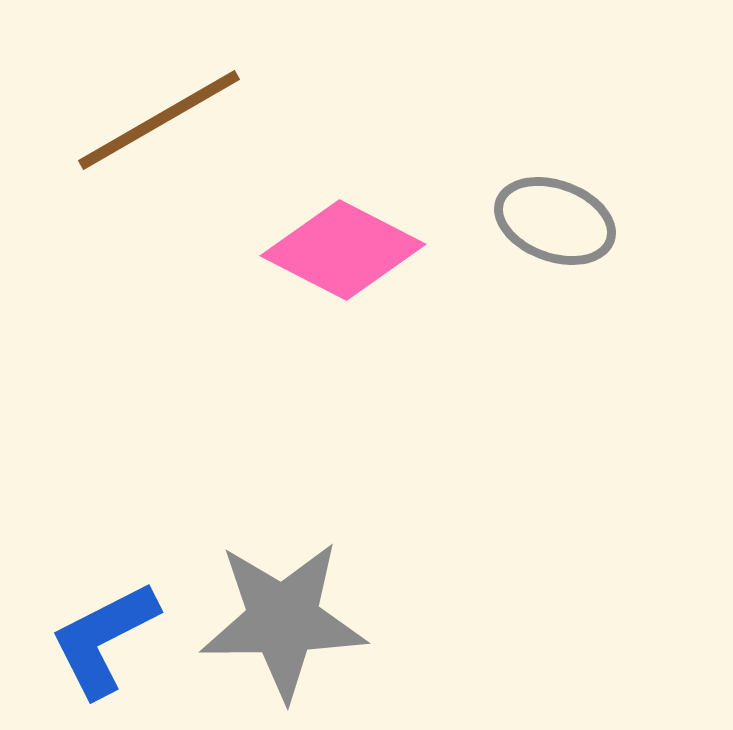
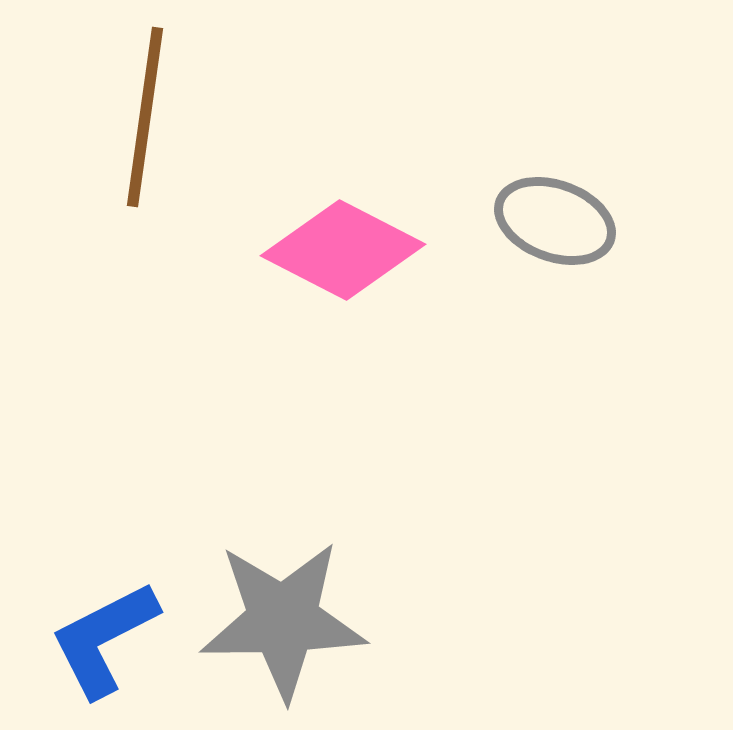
brown line: moved 14 px left, 3 px up; rotated 52 degrees counterclockwise
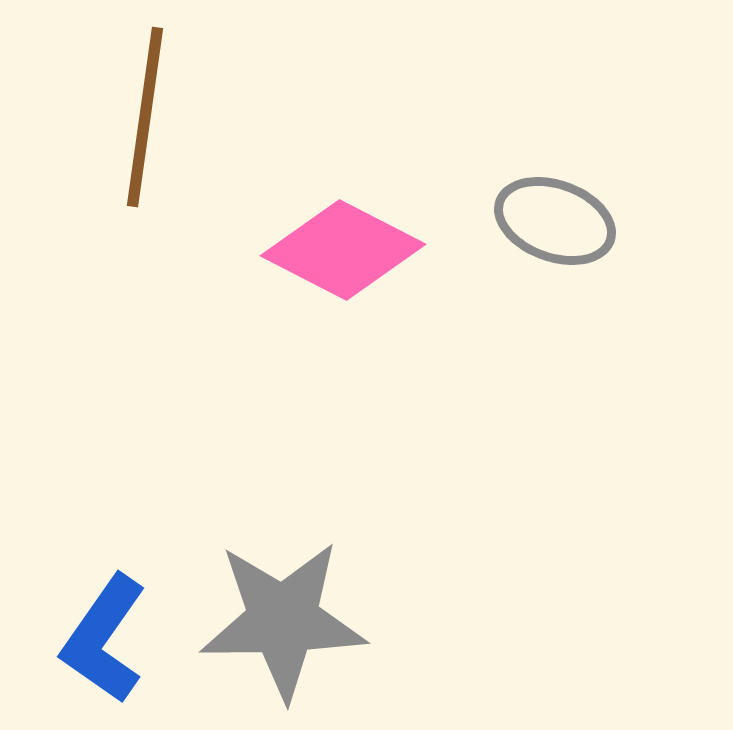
blue L-shape: rotated 28 degrees counterclockwise
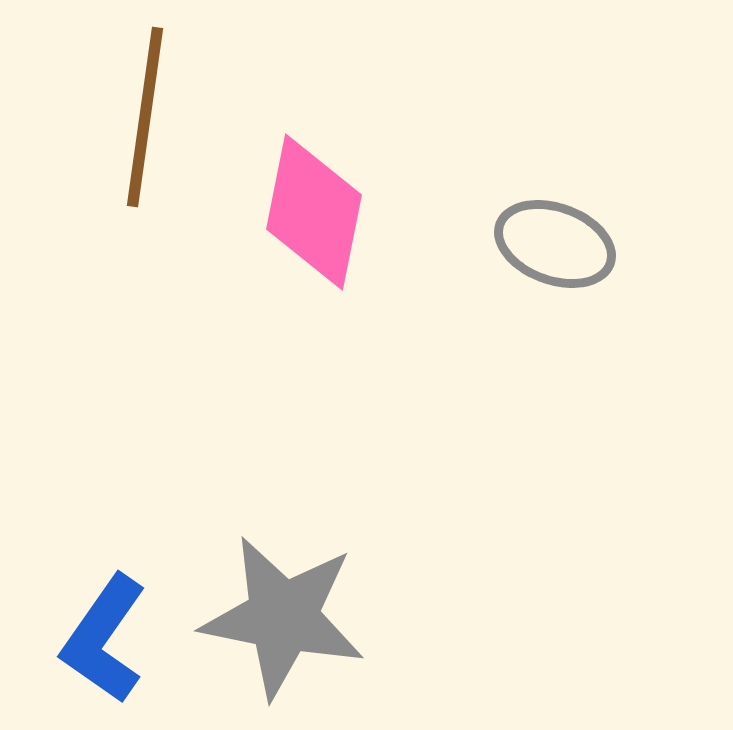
gray ellipse: moved 23 px down
pink diamond: moved 29 px left, 38 px up; rotated 74 degrees clockwise
gray star: moved 3 px up; rotated 12 degrees clockwise
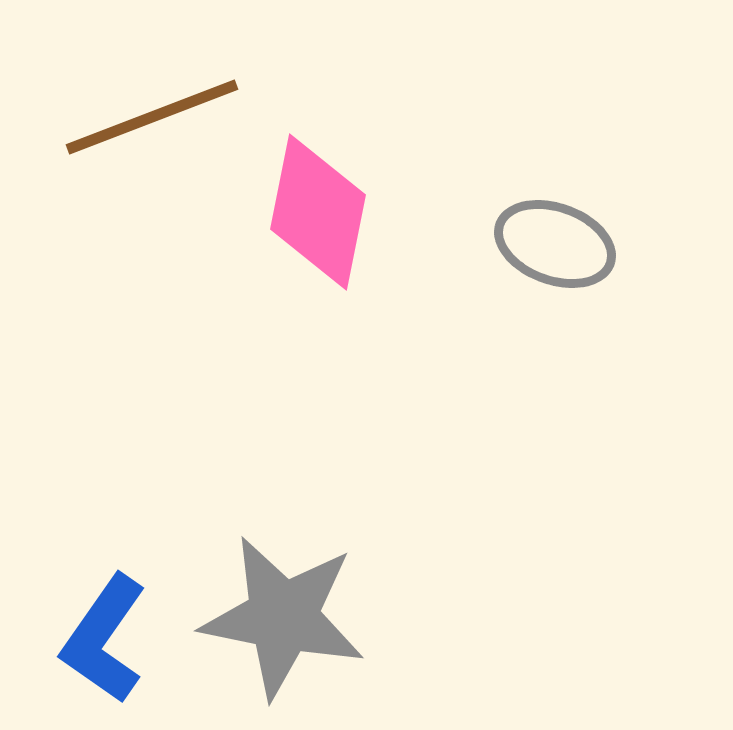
brown line: moved 7 px right; rotated 61 degrees clockwise
pink diamond: moved 4 px right
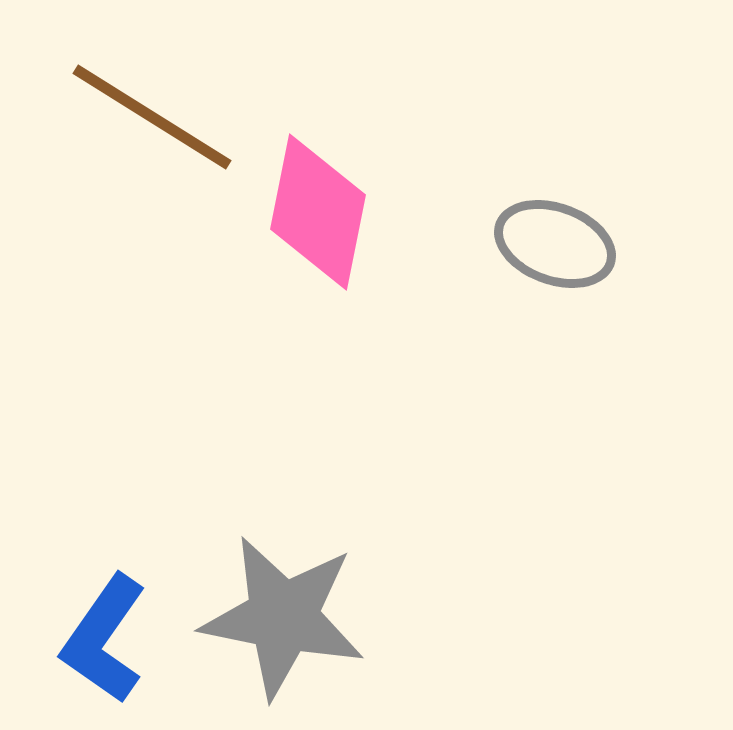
brown line: rotated 53 degrees clockwise
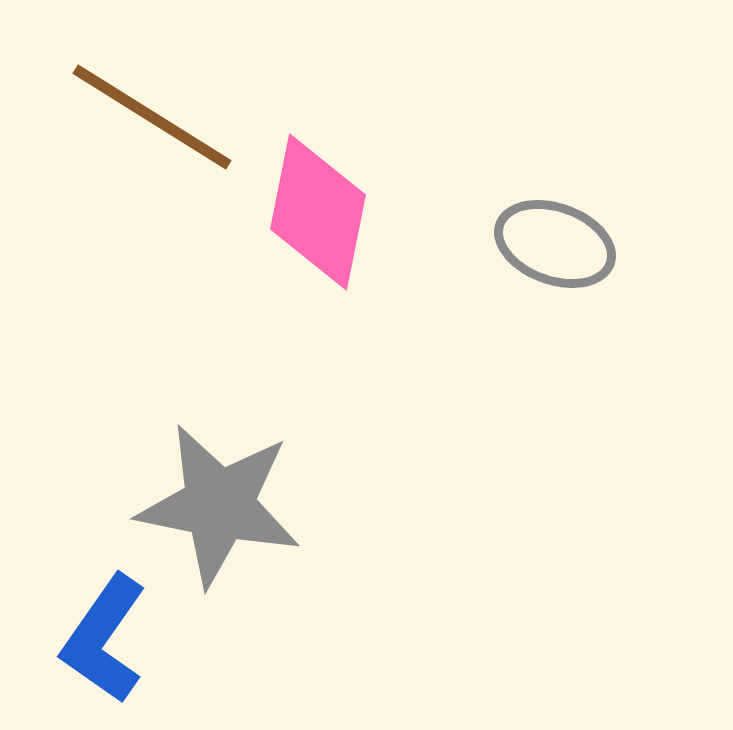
gray star: moved 64 px left, 112 px up
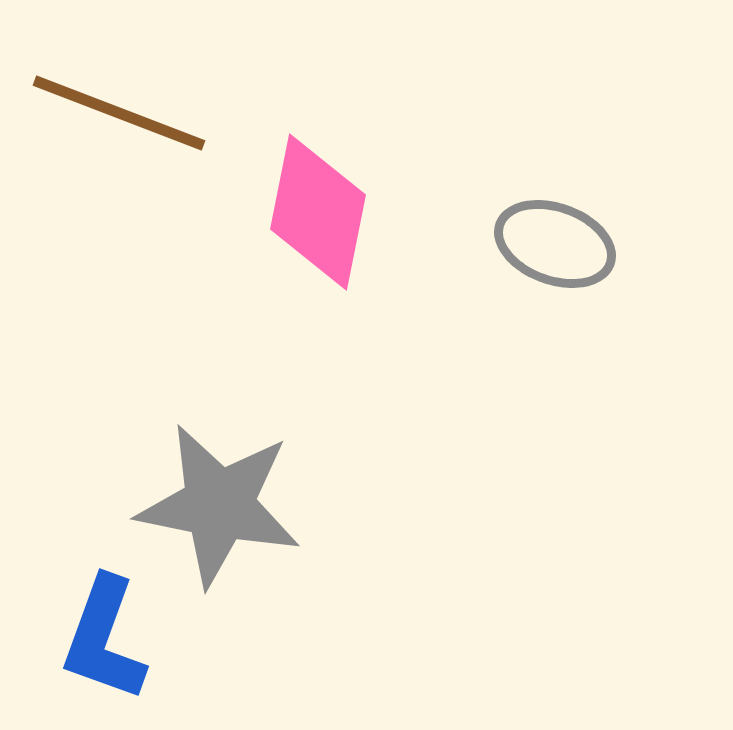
brown line: moved 33 px left, 4 px up; rotated 11 degrees counterclockwise
blue L-shape: rotated 15 degrees counterclockwise
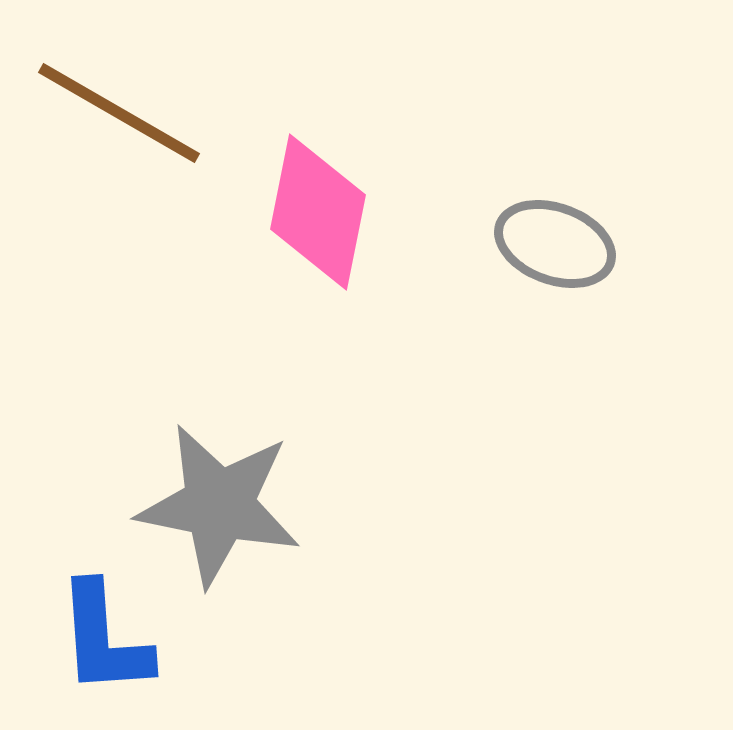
brown line: rotated 9 degrees clockwise
blue L-shape: rotated 24 degrees counterclockwise
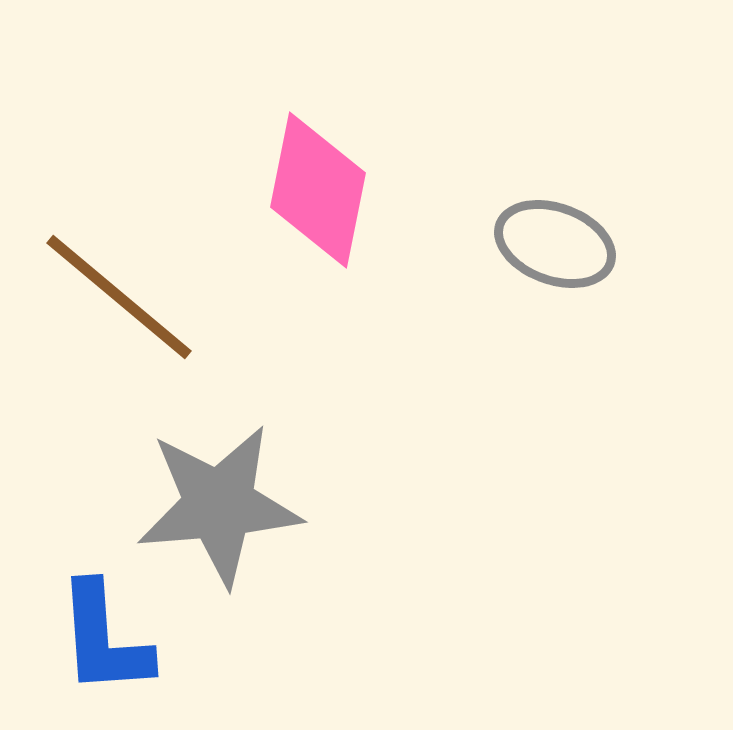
brown line: moved 184 px down; rotated 10 degrees clockwise
pink diamond: moved 22 px up
gray star: rotated 16 degrees counterclockwise
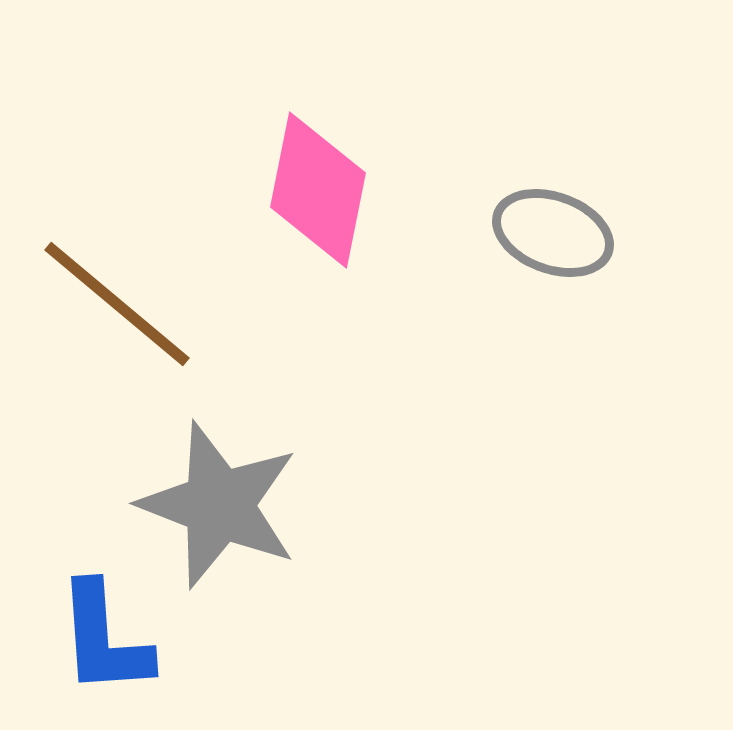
gray ellipse: moved 2 px left, 11 px up
brown line: moved 2 px left, 7 px down
gray star: rotated 26 degrees clockwise
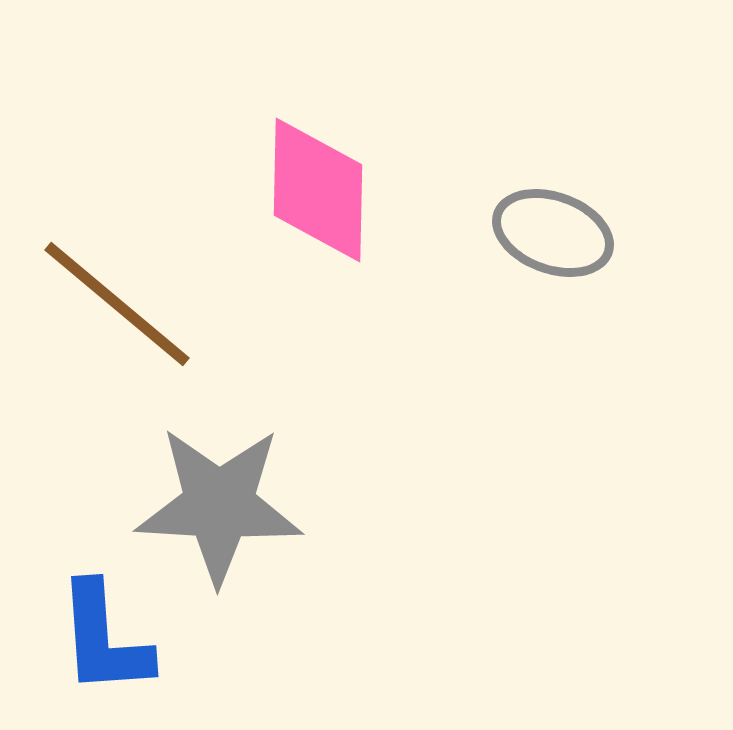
pink diamond: rotated 10 degrees counterclockwise
gray star: rotated 18 degrees counterclockwise
